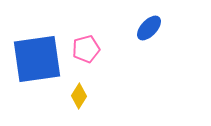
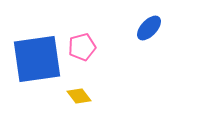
pink pentagon: moved 4 px left, 2 px up
yellow diamond: rotated 70 degrees counterclockwise
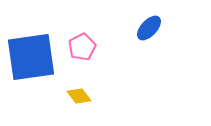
pink pentagon: rotated 12 degrees counterclockwise
blue square: moved 6 px left, 2 px up
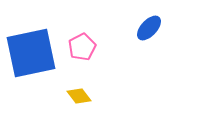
blue square: moved 4 px up; rotated 4 degrees counterclockwise
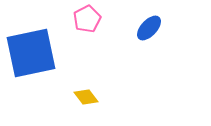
pink pentagon: moved 5 px right, 28 px up
yellow diamond: moved 7 px right, 1 px down
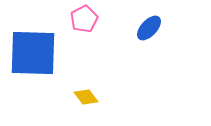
pink pentagon: moved 3 px left
blue square: moved 2 px right; rotated 14 degrees clockwise
